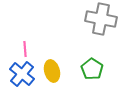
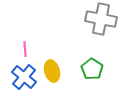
blue cross: moved 2 px right, 3 px down
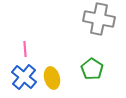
gray cross: moved 2 px left
yellow ellipse: moved 7 px down
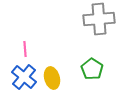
gray cross: rotated 16 degrees counterclockwise
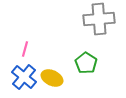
pink line: rotated 21 degrees clockwise
green pentagon: moved 6 px left, 6 px up
yellow ellipse: rotated 50 degrees counterclockwise
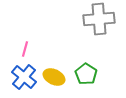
green pentagon: moved 11 px down
yellow ellipse: moved 2 px right, 1 px up
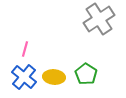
gray cross: rotated 28 degrees counterclockwise
yellow ellipse: rotated 20 degrees counterclockwise
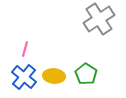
yellow ellipse: moved 1 px up
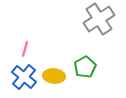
green pentagon: moved 1 px left, 7 px up; rotated 10 degrees clockwise
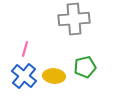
gray cross: moved 25 px left; rotated 28 degrees clockwise
green pentagon: rotated 15 degrees clockwise
blue cross: moved 1 px up
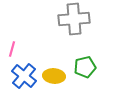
pink line: moved 13 px left
